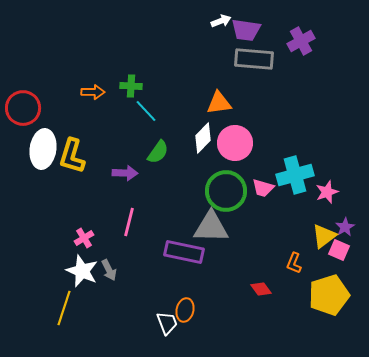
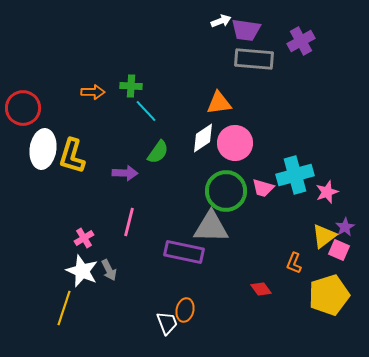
white diamond: rotated 12 degrees clockwise
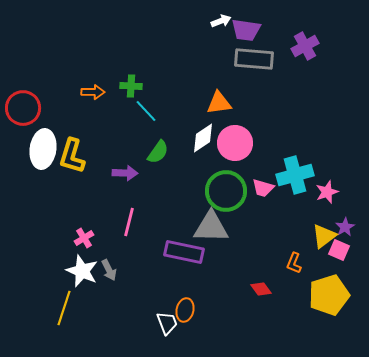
purple cross: moved 4 px right, 5 px down
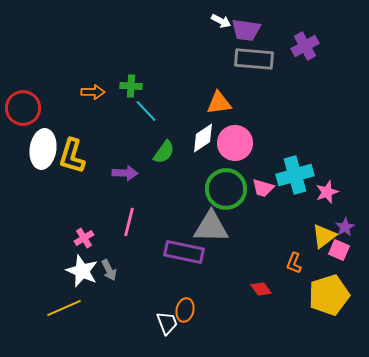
white arrow: rotated 48 degrees clockwise
green semicircle: moved 6 px right
green circle: moved 2 px up
yellow line: rotated 48 degrees clockwise
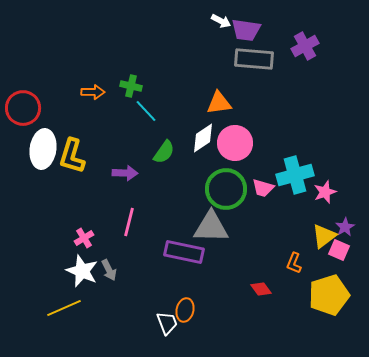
green cross: rotated 10 degrees clockwise
pink star: moved 2 px left
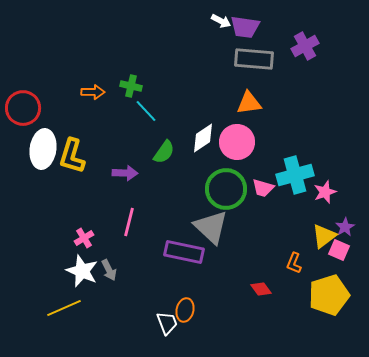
purple trapezoid: moved 1 px left, 3 px up
orange triangle: moved 30 px right
pink circle: moved 2 px right, 1 px up
gray triangle: rotated 42 degrees clockwise
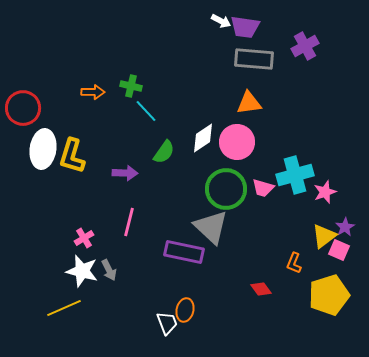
white star: rotated 8 degrees counterclockwise
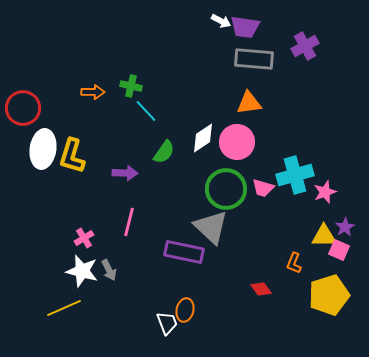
yellow triangle: rotated 36 degrees clockwise
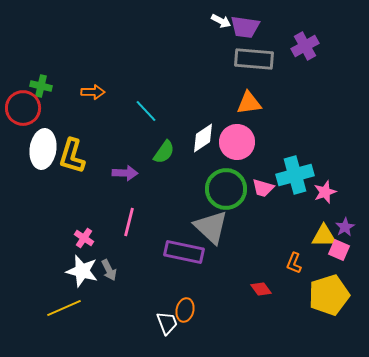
green cross: moved 90 px left
pink cross: rotated 24 degrees counterclockwise
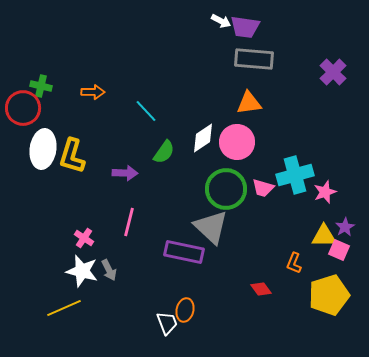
purple cross: moved 28 px right, 26 px down; rotated 16 degrees counterclockwise
